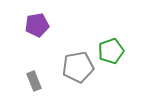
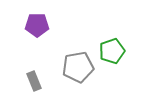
purple pentagon: rotated 10 degrees clockwise
green pentagon: moved 1 px right
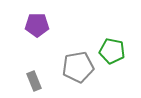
green pentagon: rotated 30 degrees clockwise
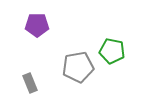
gray rectangle: moved 4 px left, 2 px down
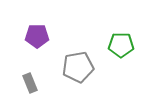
purple pentagon: moved 11 px down
green pentagon: moved 9 px right, 6 px up; rotated 10 degrees counterclockwise
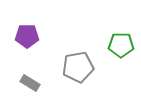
purple pentagon: moved 10 px left
gray rectangle: rotated 36 degrees counterclockwise
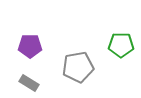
purple pentagon: moved 3 px right, 10 px down
gray rectangle: moved 1 px left
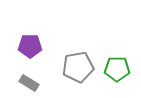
green pentagon: moved 4 px left, 24 px down
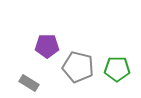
purple pentagon: moved 17 px right
gray pentagon: rotated 24 degrees clockwise
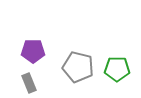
purple pentagon: moved 14 px left, 5 px down
gray rectangle: rotated 36 degrees clockwise
